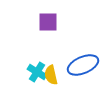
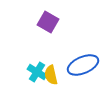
purple square: rotated 30 degrees clockwise
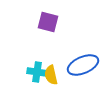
purple square: rotated 15 degrees counterclockwise
cyan cross: rotated 24 degrees counterclockwise
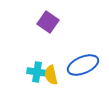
purple square: rotated 20 degrees clockwise
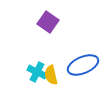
cyan cross: rotated 18 degrees clockwise
